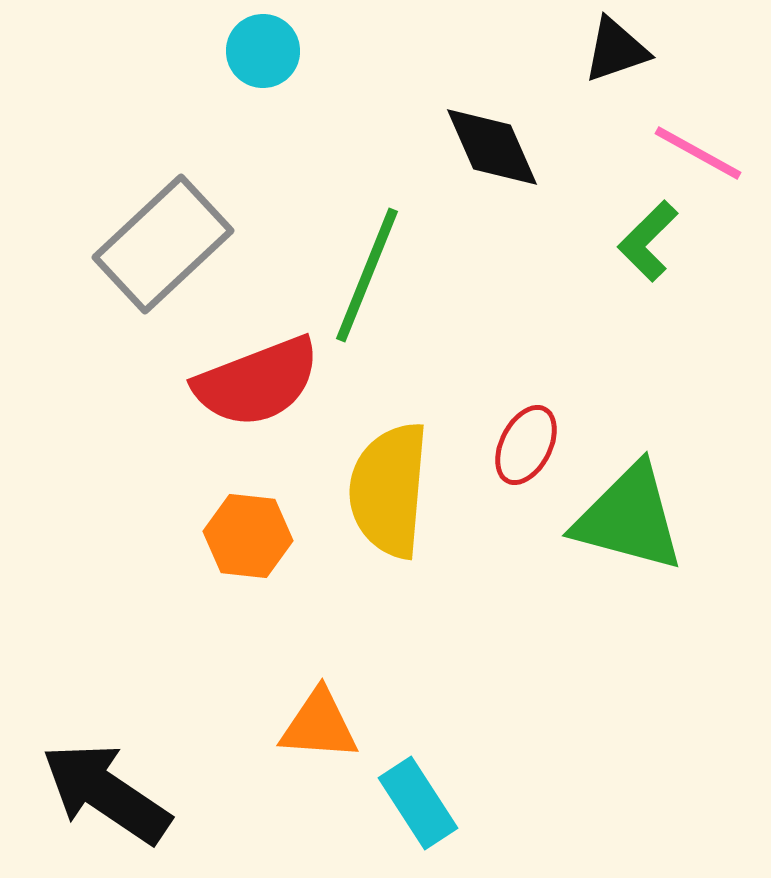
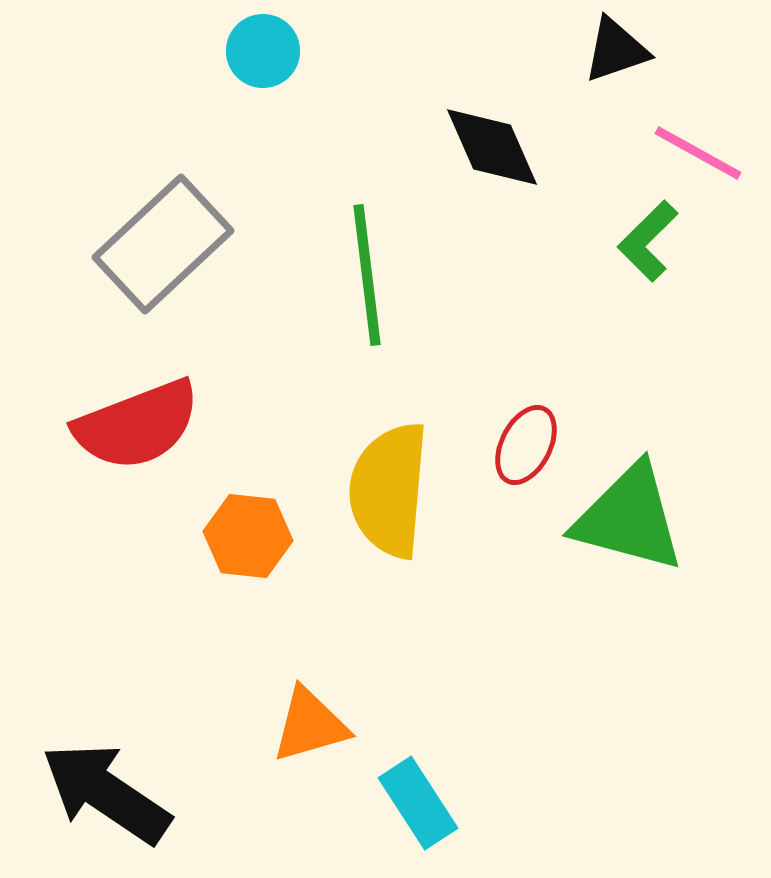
green line: rotated 29 degrees counterclockwise
red semicircle: moved 120 px left, 43 px down
orange triangle: moved 9 px left; rotated 20 degrees counterclockwise
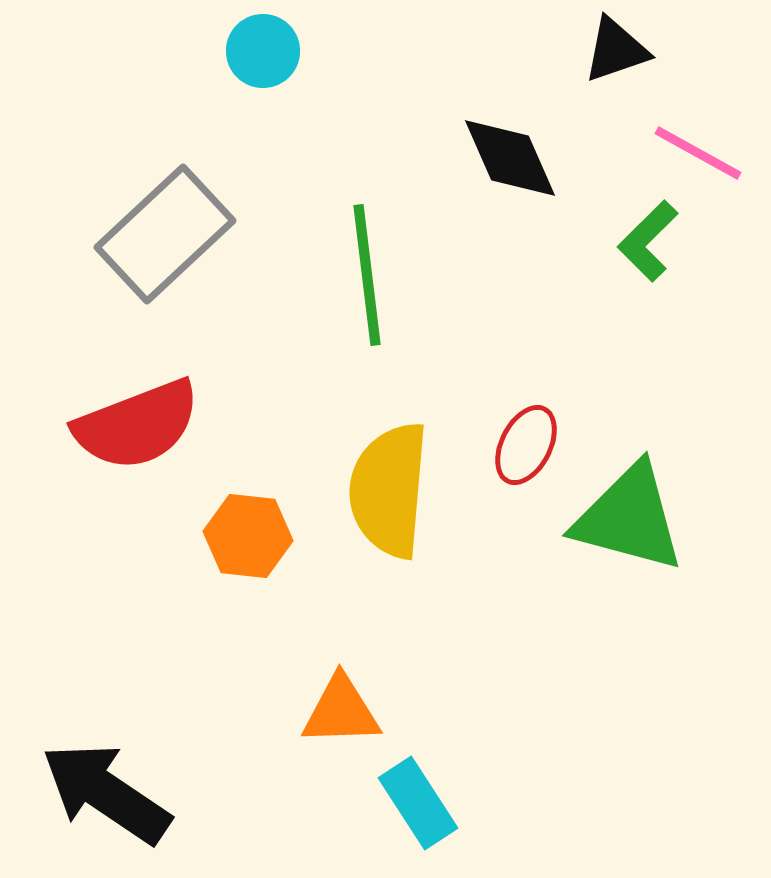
black diamond: moved 18 px right, 11 px down
gray rectangle: moved 2 px right, 10 px up
orange triangle: moved 31 px right, 14 px up; rotated 14 degrees clockwise
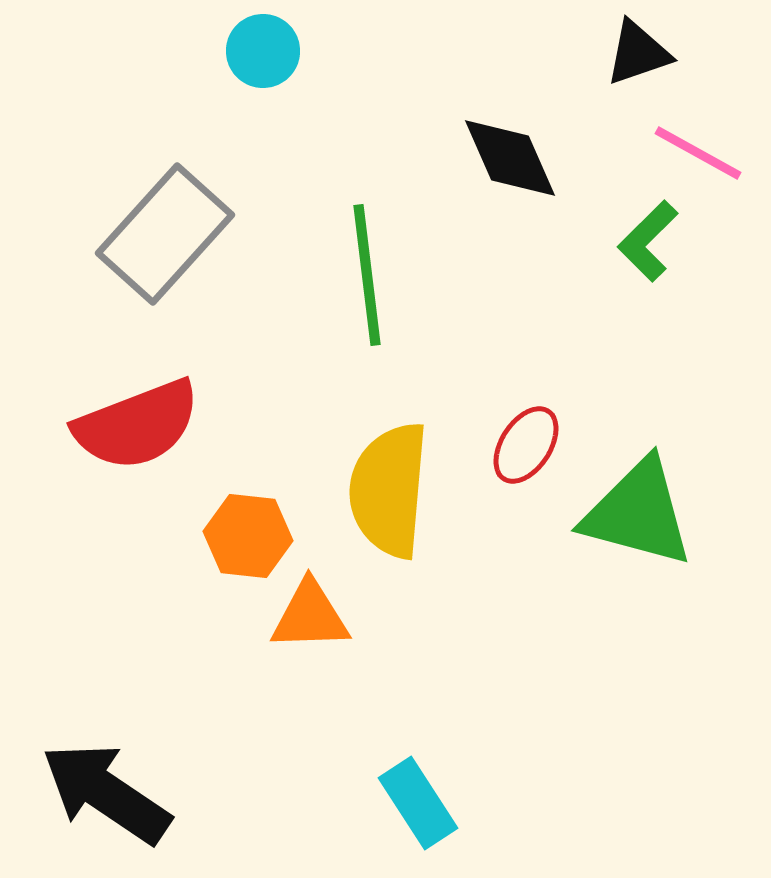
black triangle: moved 22 px right, 3 px down
gray rectangle: rotated 5 degrees counterclockwise
red ellipse: rotated 6 degrees clockwise
green triangle: moved 9 px right, 5 px up
orange triangle: moved 31 px left, 95 px up
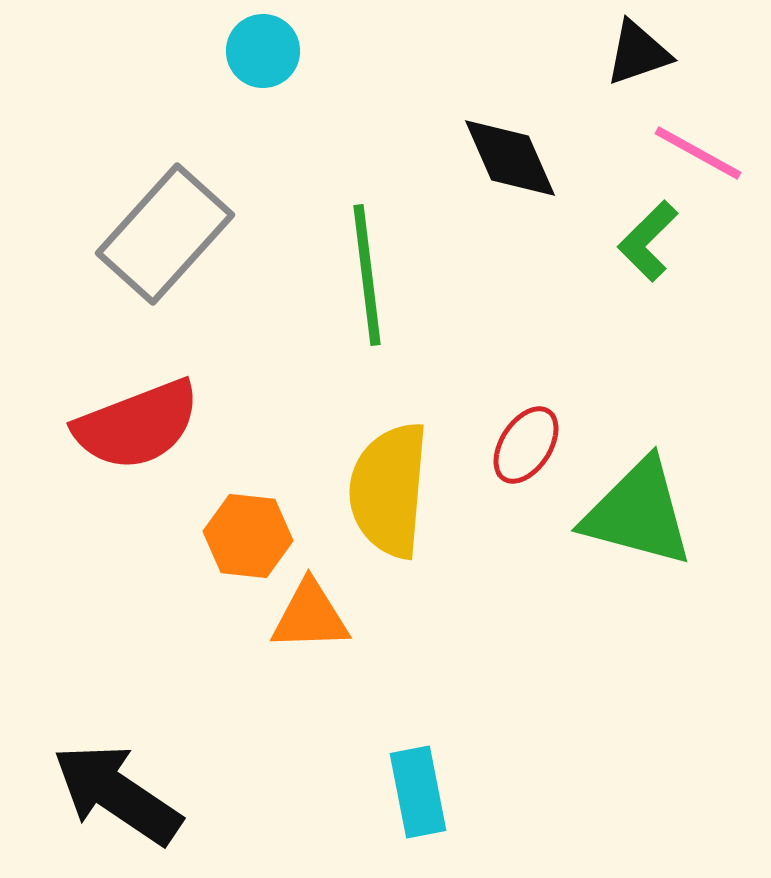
black arrow: moved 11 px right, 1 px down
cyan rectangle: moved 11 px up; rotated 22 degrees clockwise
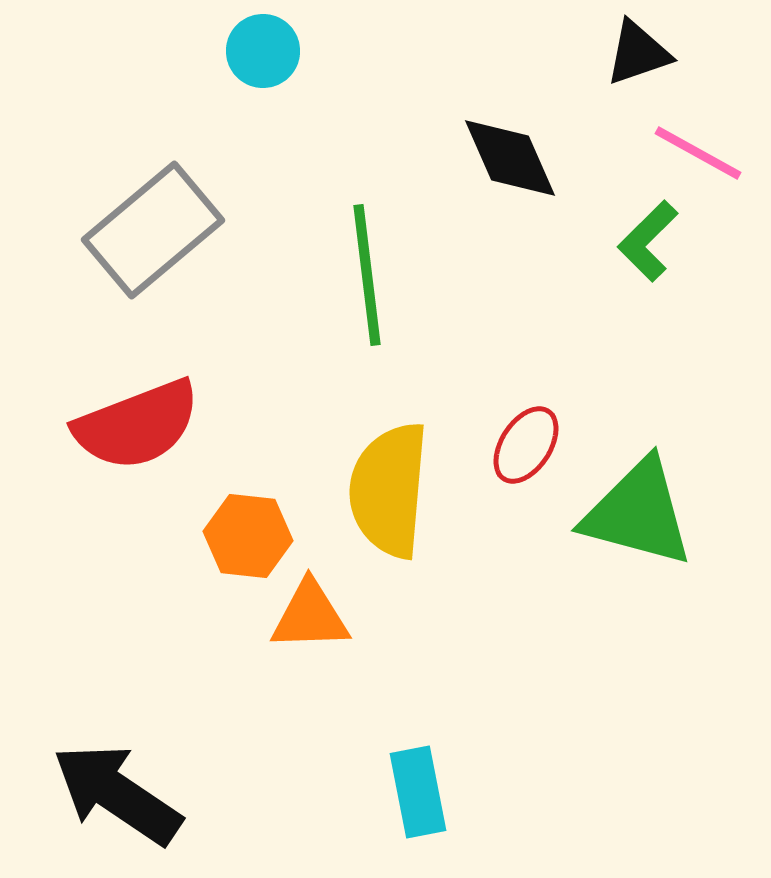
gray rectangle: moved 12 px left, 4 px up; rotated 8 degrees clockwise
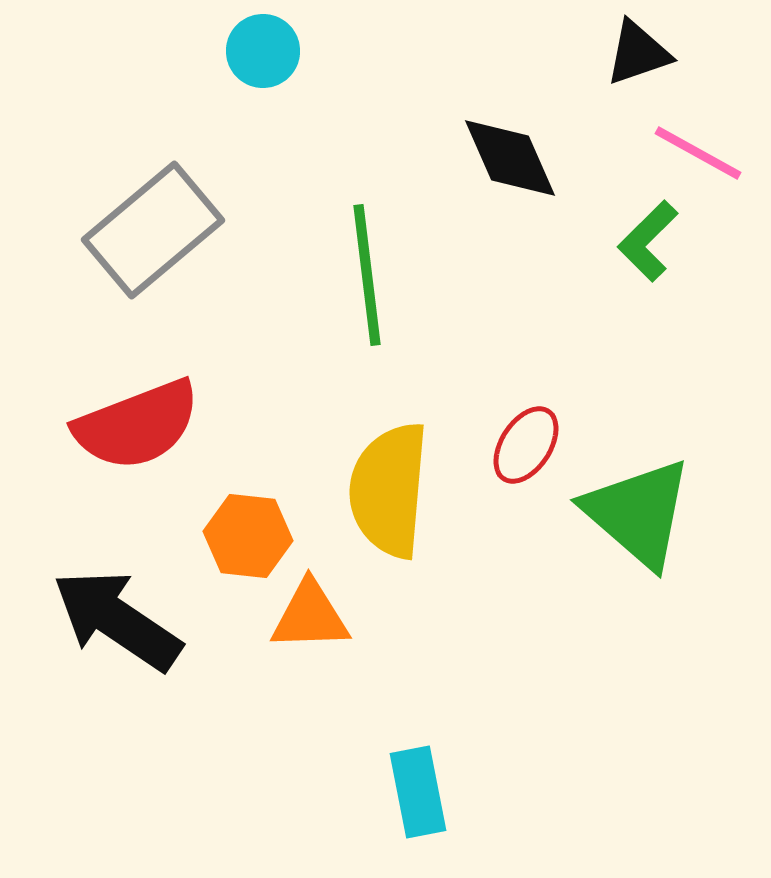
green triangle: rotated 26 degrees clockwise
black arrow: moved 174 px up
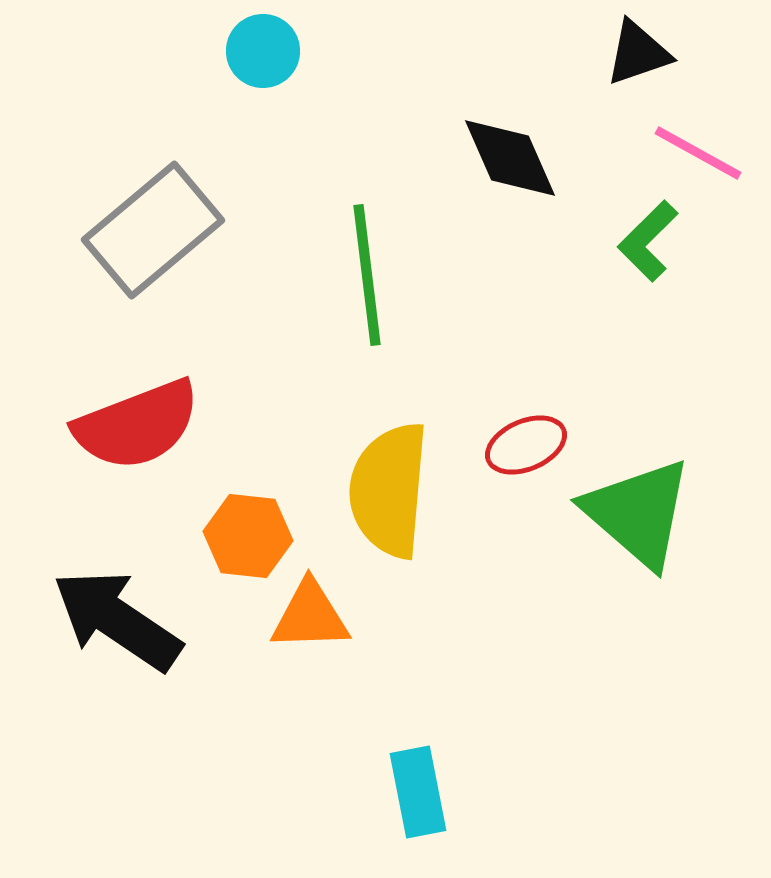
red ellipse: rotated 34 degrees clockwise
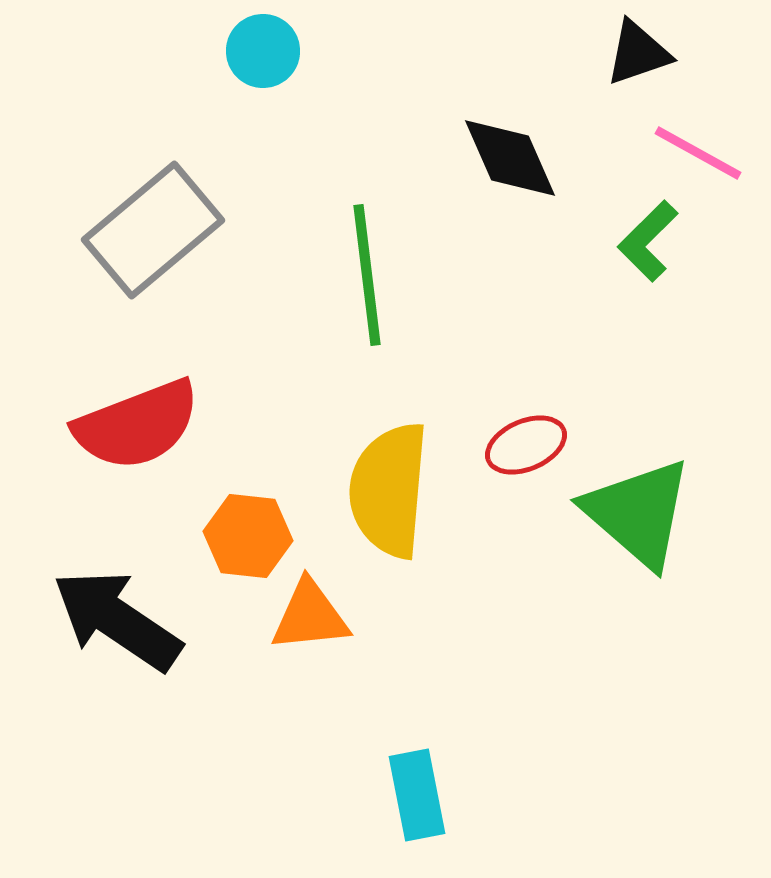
orange triangle: rotated 4 degrees counterclockwise
cyan rectangle: moved 1 px left, 3 px down
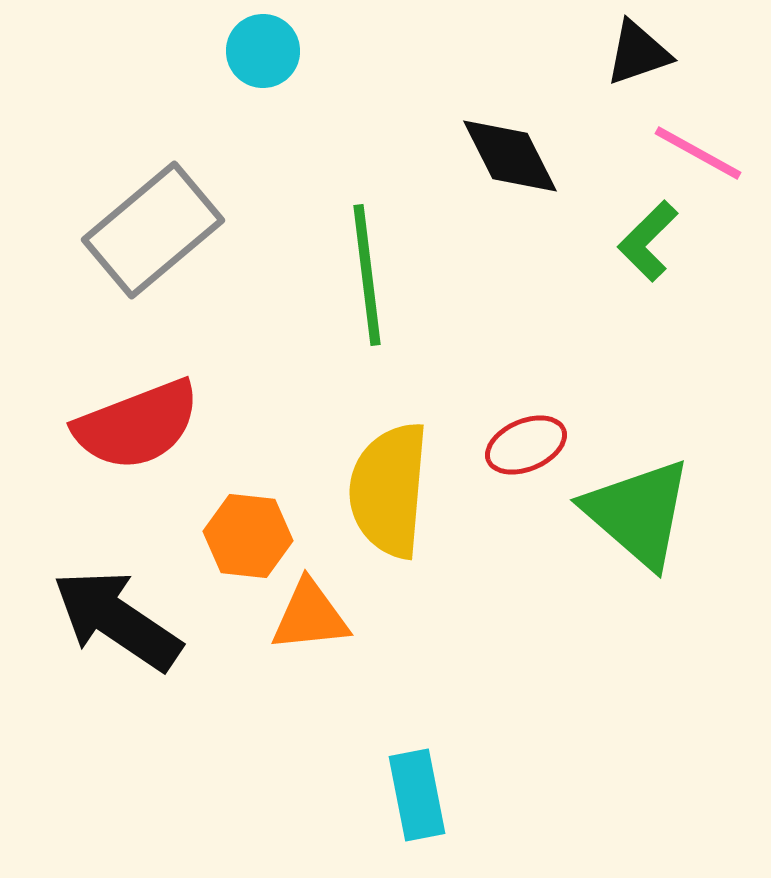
black diamond: moved 2 px up; rotated 3 degrees counterclockwise
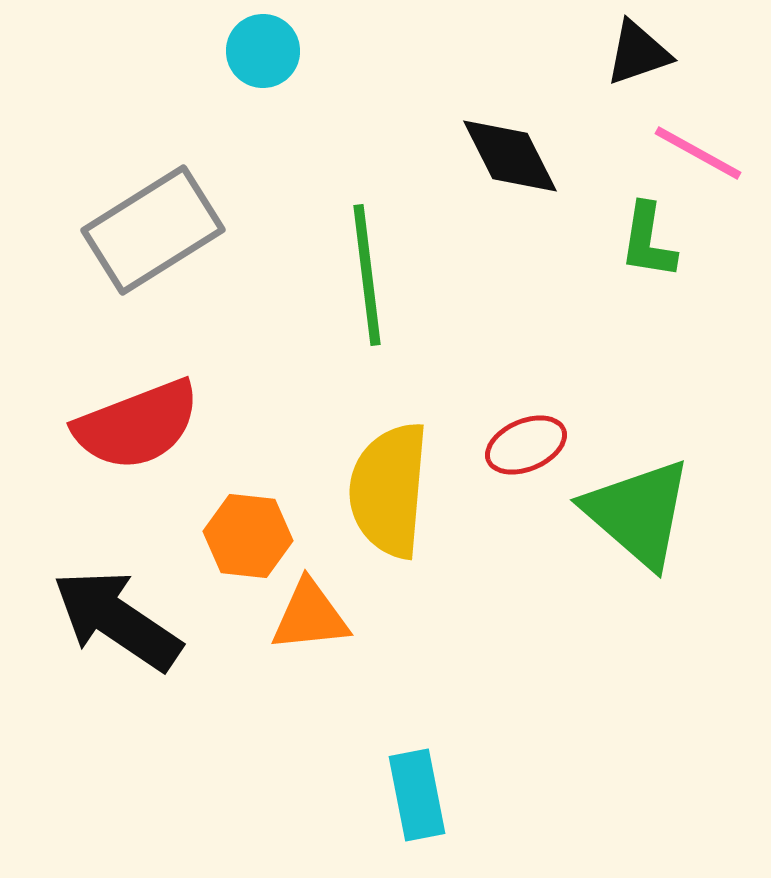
gray rectangle: rotated 8 degrees clockwise
green L-shape: rotated 36 degrees counterclockwise
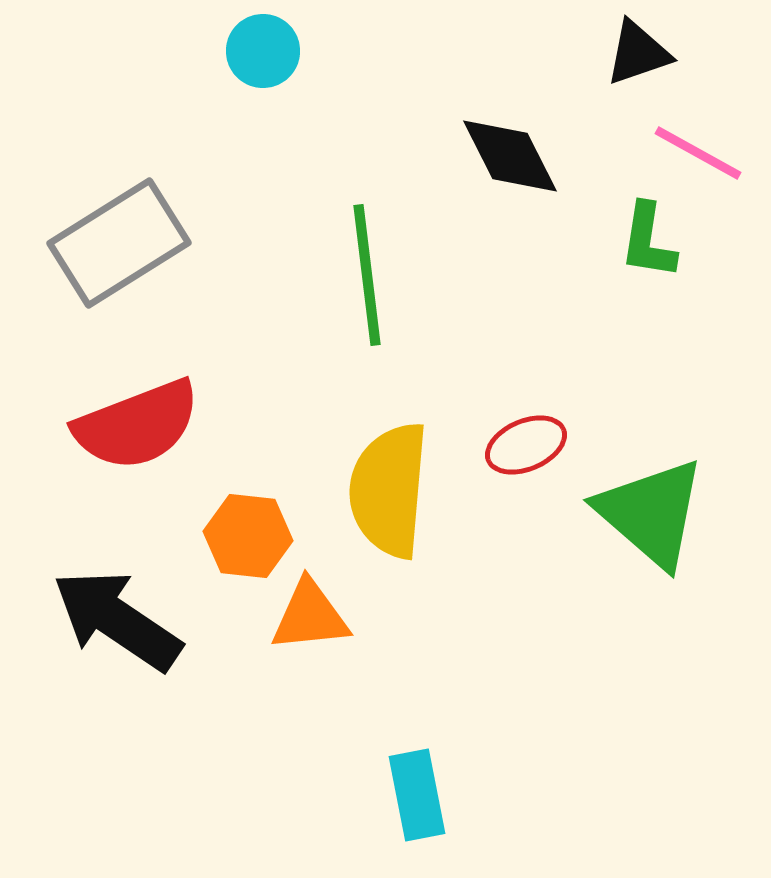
gray rectangle: moved 34 px left, 13 px down
green triangle: moved 13 px right
